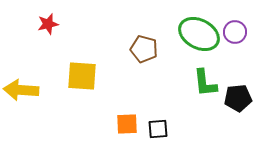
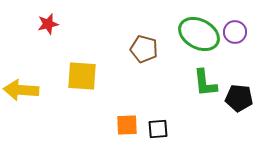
black pentagon: moved 1 px right; rotated 12 degrees clockwise
orange square: moved 1 px down
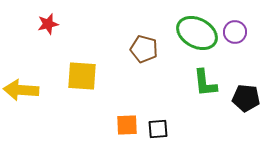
green ellipse: moved 2 px left, 1 px up
black pentagon: moved 7 px right
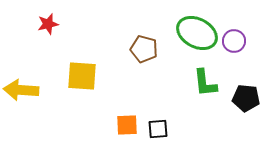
purple circle: moved 1 px left, 9 px down
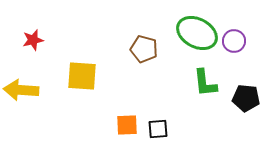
red star: moved 15 px left, 16 px down
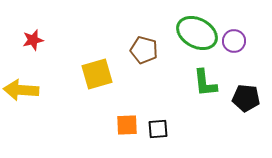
brown pentagon: moved 1 px down
yellow square: moved 15 px right, 2 px up; rotated 20 degrees counterclockwise
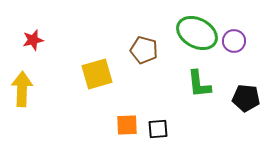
green L-shape: moved 6 px left, 1 px down
yellow arrow: moved 1 px right, 1 px up; rotated 88 degrees clockwise
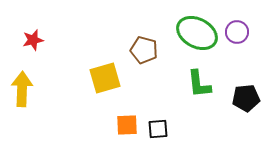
purple circle: moved 3 px right, 9 px up
yellow square: moved 8 px right, 4 px down
black pentagon: rotated 12 degrees counterclockwise
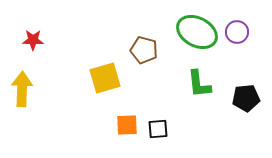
green ellipse: moved 1 px up
red star: rotated 15 degrees clockwise
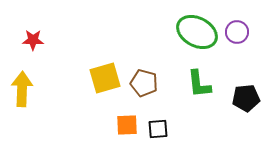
brown pentagon: moved 33 px down
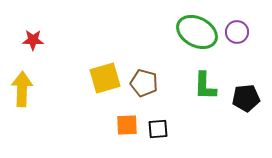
green L-shape: moved 6 px right, 2 px down; rotated 8 degrees clockwise
